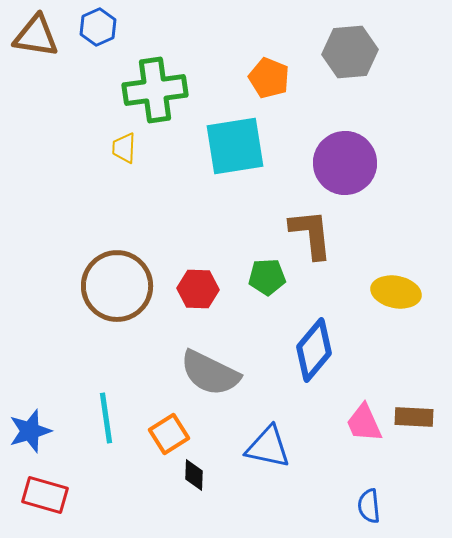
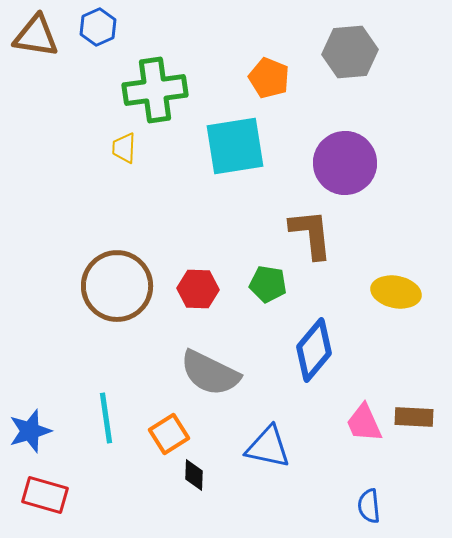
green pentagon: moved 1 px right, 7 px down; rotated 12 degrees clockwise
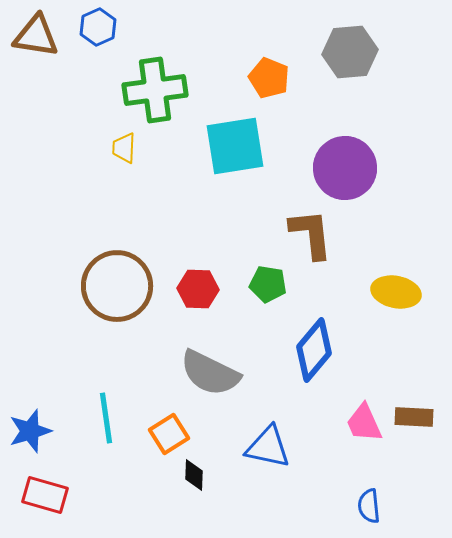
purple circle: moved 5 px down
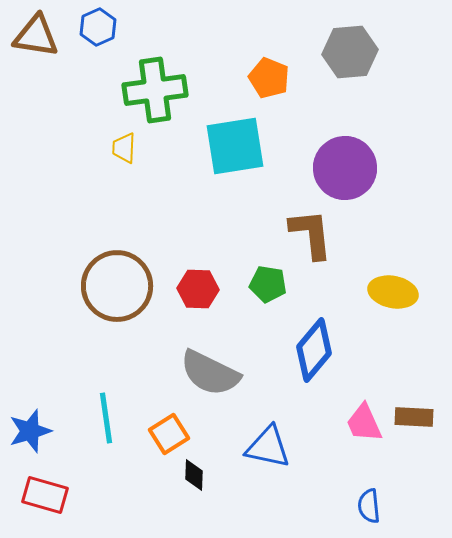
yellow ellipse: moved 3 px left
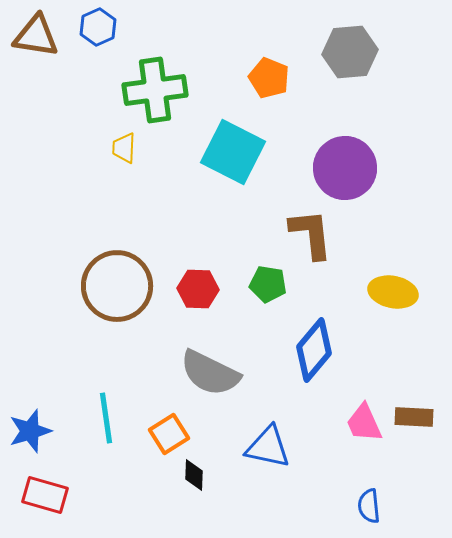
cyan square: moved 2 px left, 6 px down; rotated 36 degrees clockwise
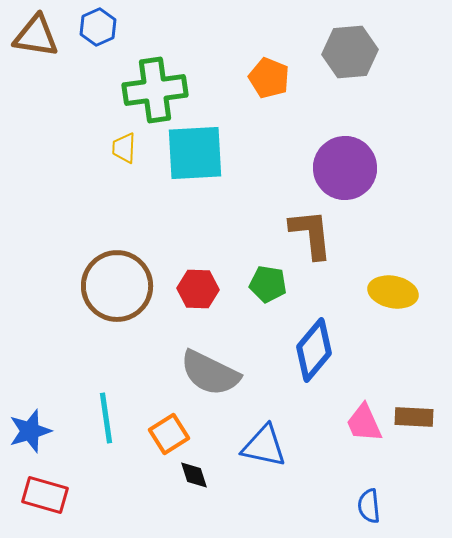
cyan square: moved 38 px left, 1 px down; rotated 30 degrees counterclockwise
blue triangle: moved 4 px left, 1 px up
black diamond: rotated 20 degrees counterclockwise
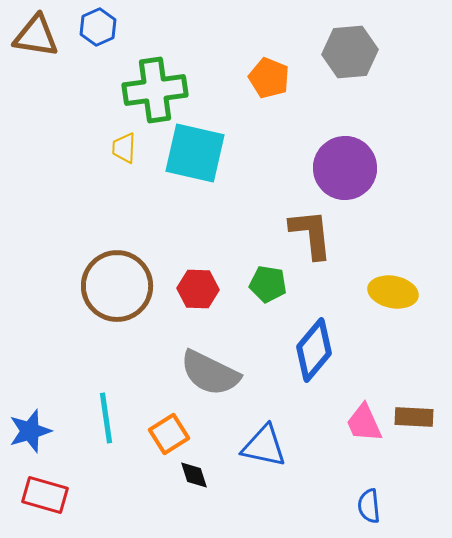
cyan square: rotated 16 degrees clockwise
